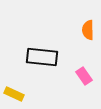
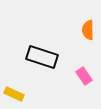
black rectangle: rotated 12 degrees clockwise
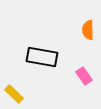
black rectangle: rotated 8 degrees counterclockwise
yellow rectangle: rotated 18 degrees clockwise
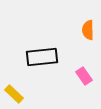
black rectangle: rotated 16 degrees counterclockwise
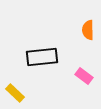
pink rectangle: rotated 18 degrees counterclockwise
yellow rectangle: moved 1 px right, 1 px up
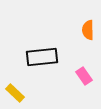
pink rectangle: rotated 18 degrees clockwise
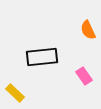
orange semicircle: rotated 24 degrees counterclockwise
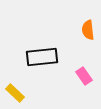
orange semicircle: rotated 18 degrees clockwise
